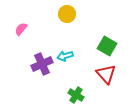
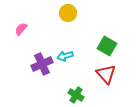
yellow circle: moved 1 px right, 1 px up
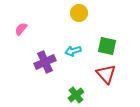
yellow circle: moved 11 px right
green square: rotated 18 degrees counterclockwise
cyan arrow: moved 8 px right, 5 px up
purple cross: moved 3 px right, 2 px up
green cross: rotated 21 degrees clockwise
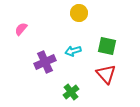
green cross: moved 5 px left, 3 px up
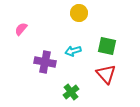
purple cross: rotated 35 degrees clockwise
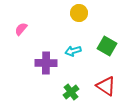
green square: rotated 18 degrees clockwise
purple cross: moved 1 px right, 1 px down; rotated 10 degrees counterclockwise
red triangle: moved 12 px down; rotated 15 degrees counterclockwise
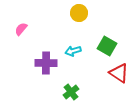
red triangle: moved 13 px right, 13 px up
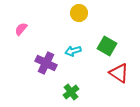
purple cross: rotated 25 degrees clockwise
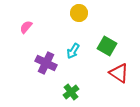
pink semicircle: moved 5 px right, 2 px up
cyan arrow: rotated 42 degrees counterclockwise
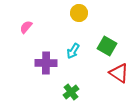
purple cross: rotated 25 degrees counterclockwise
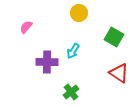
green square: moved 7 px right, 9 px up
purple cross: moved 1 px right, 1 px up
